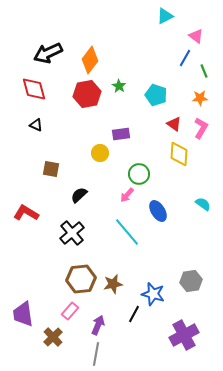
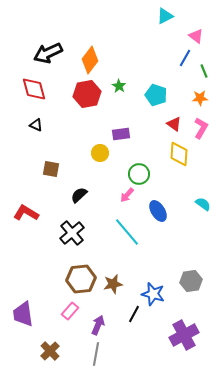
brown cross: moved 3 px left, 14 px down
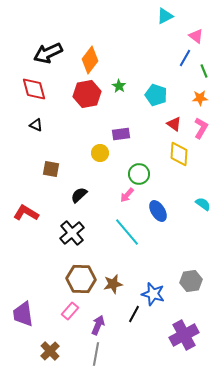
brown hexagon: rotated 8 degrees clockwise
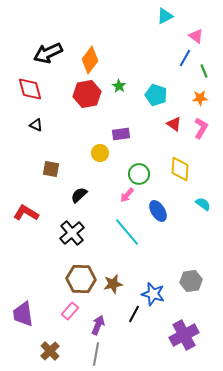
red diamond: moved 4 px left
yellow diamond: moved 1 px right, 15 px down
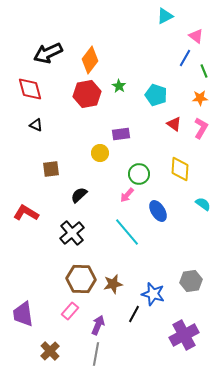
brown square: rotated 18 degrees counterclockwise
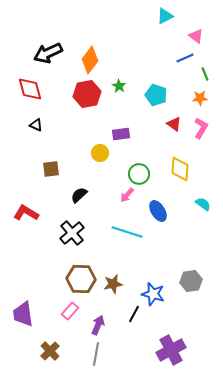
blue line: rotated 36 degrees clockwise
green line: moved 1 px right, 3 px down
cyan line: rotated 32 degrees counterclockwise
purple cross: moved 13 px left, 15 px down
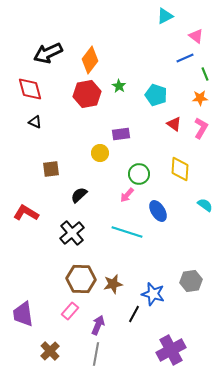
black triangle: moved 1 px left, 3 px up
cyan semicircle: moved 2 px right, 1 px down
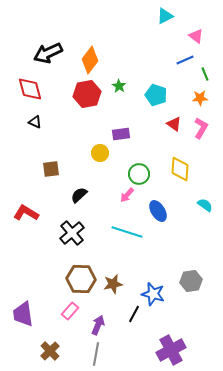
blue line: moved 2 px down
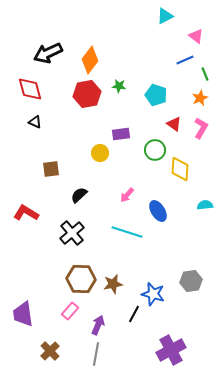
green star: rotated 24 degrees counterclockwise
orange star: rotated 21 degrees counterclockwise
green circle: moved 16 px right, 24 px up
cyan semicircle: rotated 42 degrees counterclockwise
